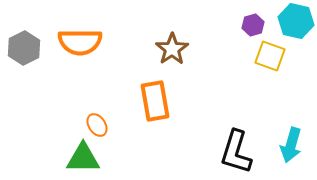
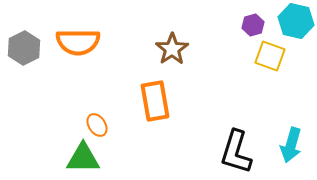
orange semicircle: moved 2 px left
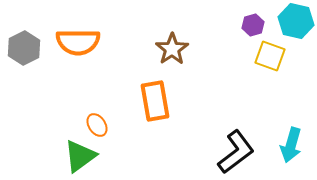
black L-shape: rotated 144 degrees counterclockwise
green triangle: moved 3 px left, 2 px up; rotated 36 degrees counterclockwise
